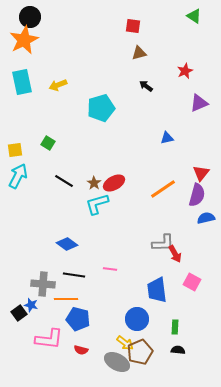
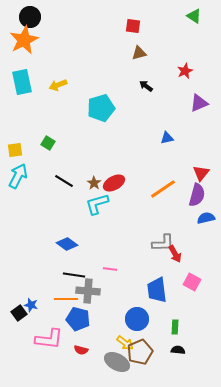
gray cross at (43, 284): moved 45 px right, 7 px down
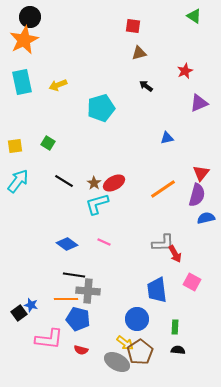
yellow square at (15, 150): moved 4 px up
cyan arrow at (18, 176): moved 5 px down; rotated 10 degrees clockwise
pink line at (110, 269): moved 6 px left, 27 px up; rotated 16 degrees clockwise
brown pentagon at (140, 352): rotated 10 degrees counterclockwise
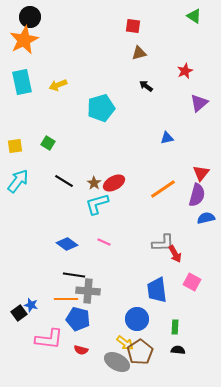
purple triangle at (199, 103): rotated 18 degrees counterclockwise
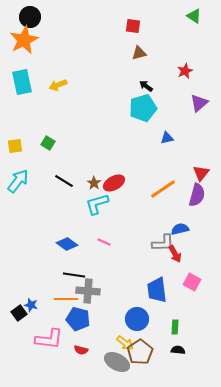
cyan pentagon at (101, 108): moved 42 px right
blue semicircle at (206, 218): moved 26 px left, 11 px down
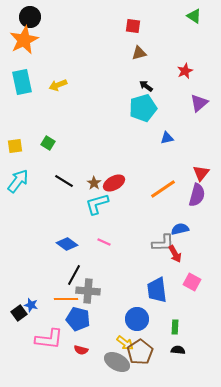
black line at (74, 275): rotated 70 degrees counterclockwise
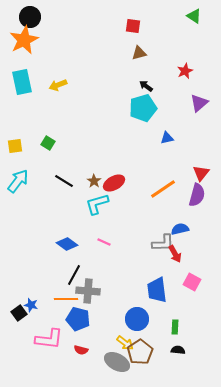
brown star at (94, 183): moved 2 px up
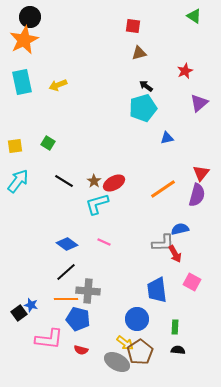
black line at (74, 275): moved 8 px left, 3 px up; rotated 20 degrees clockwise
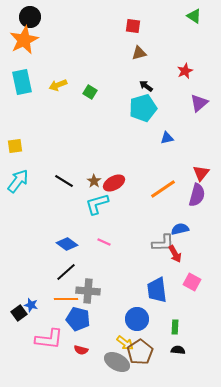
green square at (48, 143): moved 42 px right, 51 px up
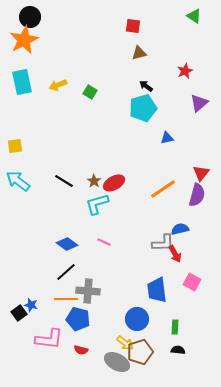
cyan arrow at (18, 181): rotated 90 degrees counterclockwise
brown pentagon at (140, 352): rotated 15 degrees clockwise
